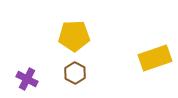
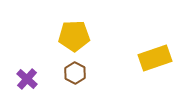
purple cross: rotated 15 degrees clockwise
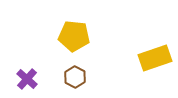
yellow pentagon: rotated 8 degrees clockwise
brown hexagon: moved 4 px down
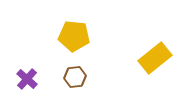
yellow rectangle: rotated 20 degrees counterclockwise
brown hexagon: rotated 25 degrees clockwise
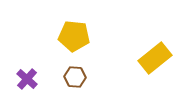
brown hexagon: rotated 10 degrees clockwise
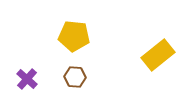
yellow rectangle: moved 3 px right, 3 px up
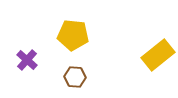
yellow pentagon: moved 1 px left, 1 px up
purple cross: moved 19 px up
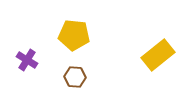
yellow pentagon: moved 1 px right
purple cross: rotated 10 degrees counterclockwise
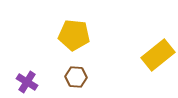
purple cross: moved 22 px down
brown hexagon: moved 1 px right
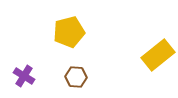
yellow pentagon: moved 5 px left, 3 px up; rotated 20 degrees counterclockwise
purple cross: moved 3 px left, 6 px up
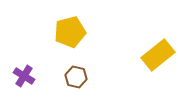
yellow pentagon: moved 1 px right
brown hexagon: rotated 10 degrees clockwise
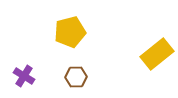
yellow rectangle: moved 1 px left, 1 px up
brown hexagon: rotated 15 degrees counterclockwise
